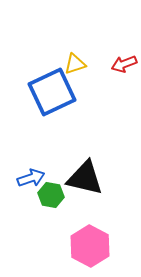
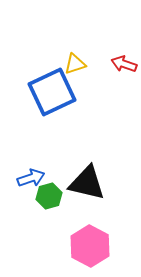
red arrow: rotated 40 degrees clockwise
black triangle: moved 2 px right, 5 px down
green hexagon: moved 2 px left, 1 px down; rotated 25 degrees counterclockwise
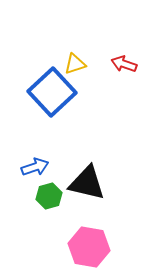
blue square: rotated 18 degrees counterclockwise
blue arrow: moved 4 px right, 11 px up
pink hexagon: moved 1 px left, 1 px down; rotated 18 degrees counterclockwise
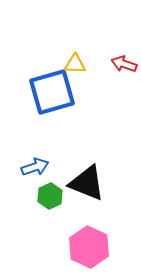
yellow triangle: rotated 20 degrees clockwise
blue square: rotated 27 degrees clockwise
black triangle: rotated 9 degrees clockwise
green hexagon: moved 1 px right; rotated 10 degrees counterclockwise
pink hexagon: rotated 15 degrees clockwise
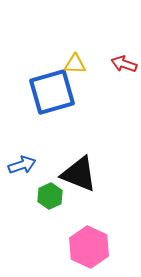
blue arrow: moved 13 px left, 2 px up
black triangle: moved 8 px left, 9 px up
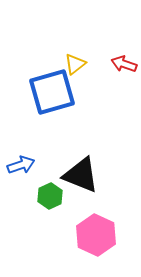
yellow triangle: rotated 40 degrees counterclockwise
blue arrow: moved 1 px left
black triangle: moved 2 px right, 1 px down
pink hexagon: moved 7 px right, 12 px up
